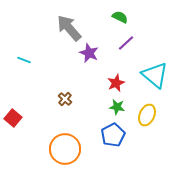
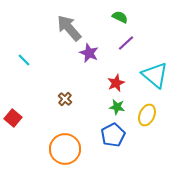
cyan line: rotated 24 degrees clockwise
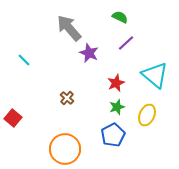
brown cross: moved 2 px right, 1 px up
green star: rotated 28 degrees counterclockwise
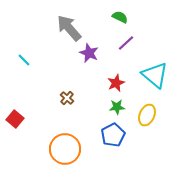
green star: rotated 14 degrees clockwise
red square: moved 2 px right, 1 px down
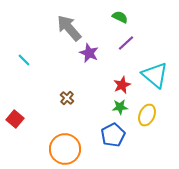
red star: moved 6 px right, 2 px down
green star: moved 3 px right
